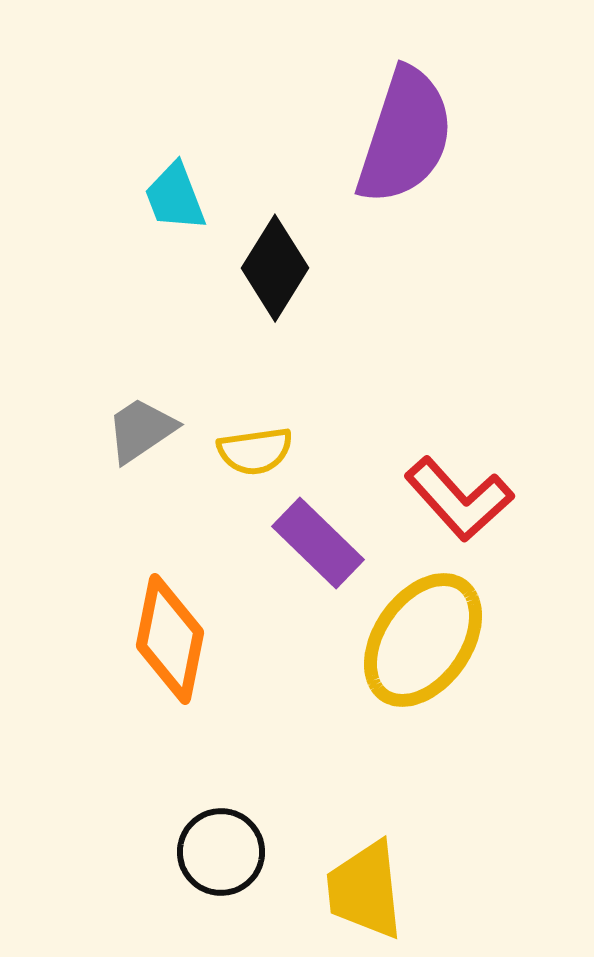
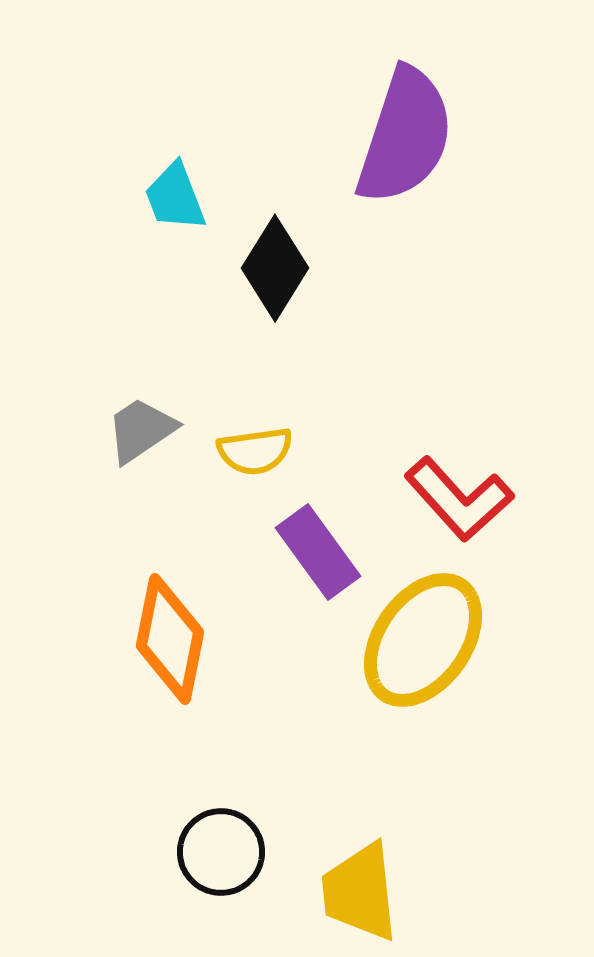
purple rectangle: moved 9 px down; rotated 10 degrees clockwise
yellow trapezoid: moved 5 px left, 2 px down
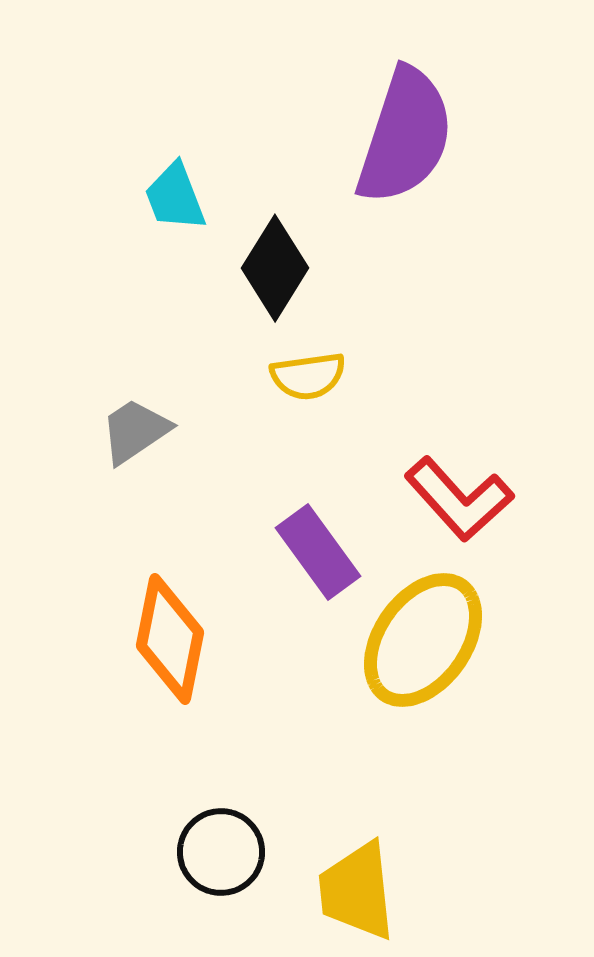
gray trapezoid: moved 6 px left, 1 px down
yellow semicircle: moved 53 px right, 75 px up
yellow trapezoid: moved 3 px left, 1 px up
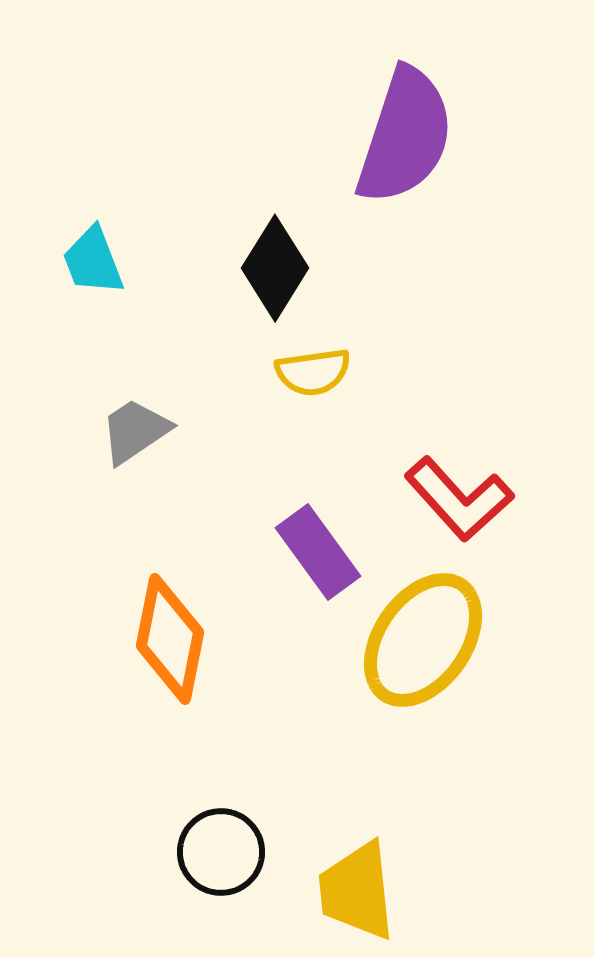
cyan trapezoid: moved 82 px left, 64 px down
yellow semicircle: moved 5 px right, 4 px up
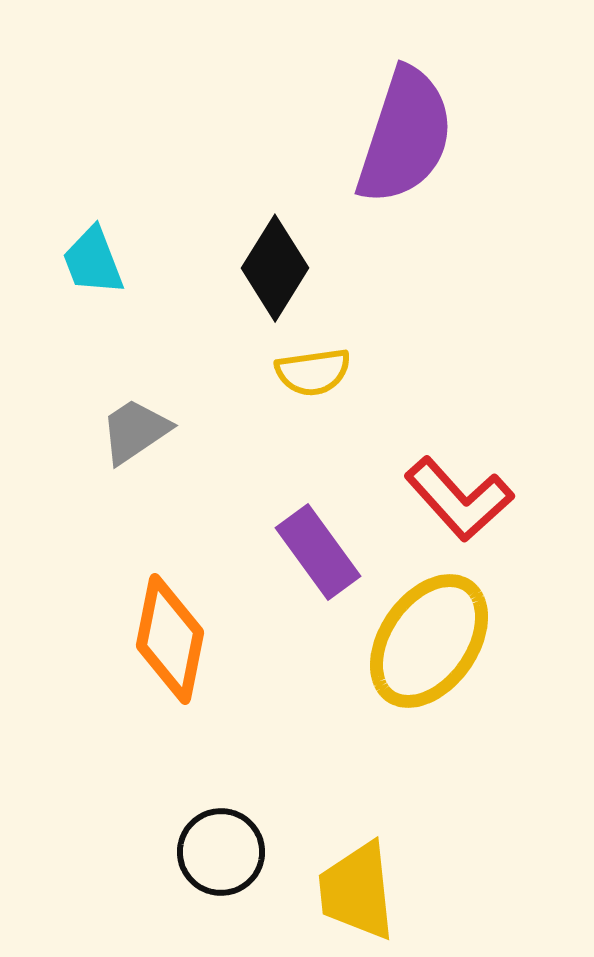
yellow ellipse: moved 6 px right, 1 px down
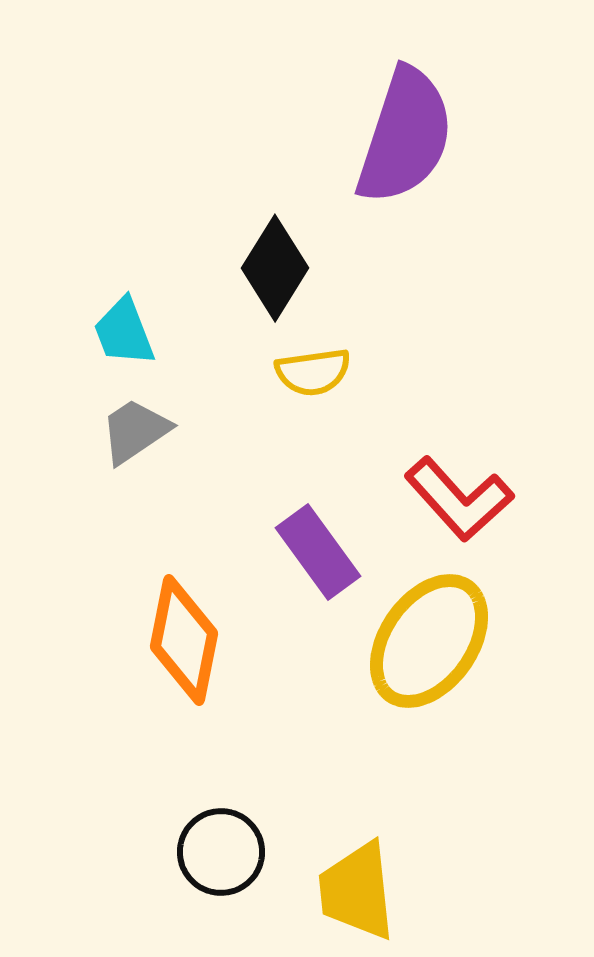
cyan trapezoid: moved 31 px right, 71 px down
orange diamond: moved 14 px right, 1 px down
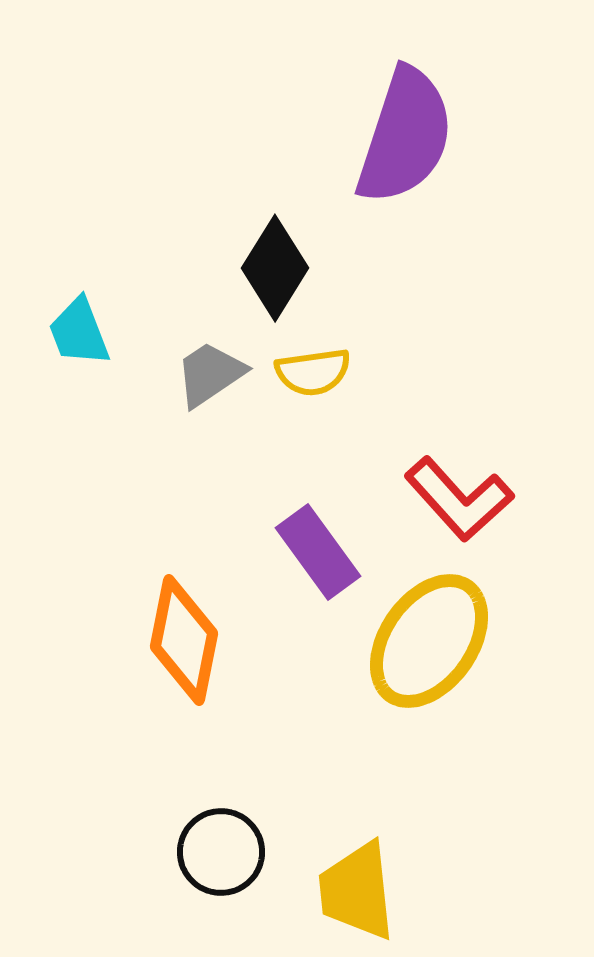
cyan trapezoid: moved 45 px left
gray trapezoid: moved 75 px right, 57 px up
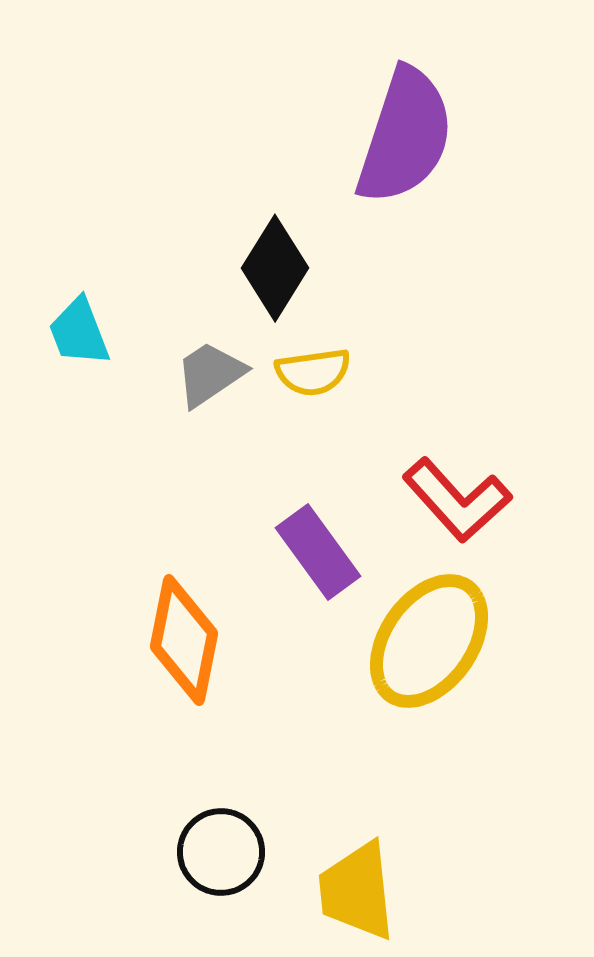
red L-shape: moved 2 px left, 1 px down
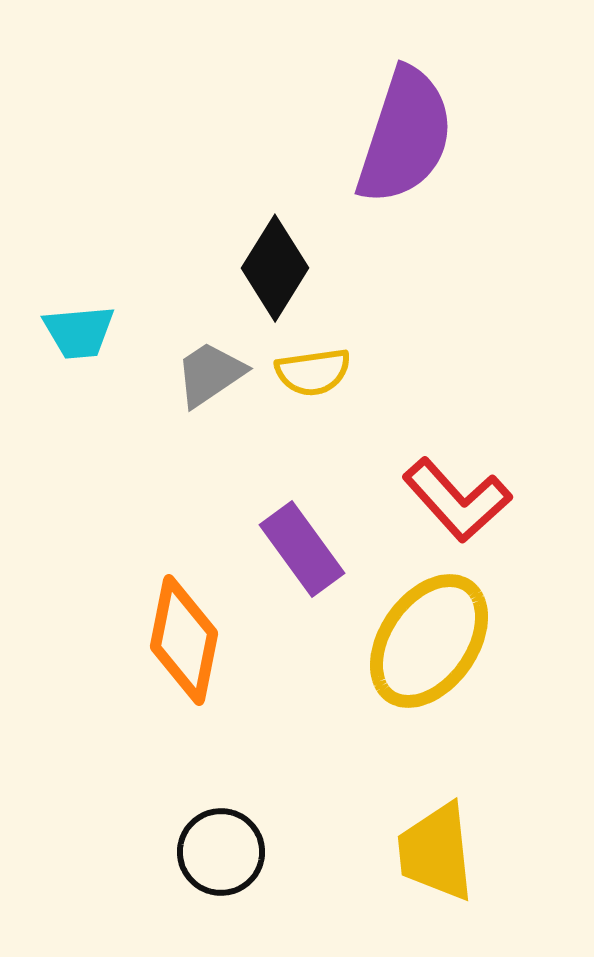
cyan trapezoid: rotated 74 degrees counterclockwise
purple rectangle: moved 16 px left, 3 px up
yellow trapezoid: moved 79 px right, 39 px up
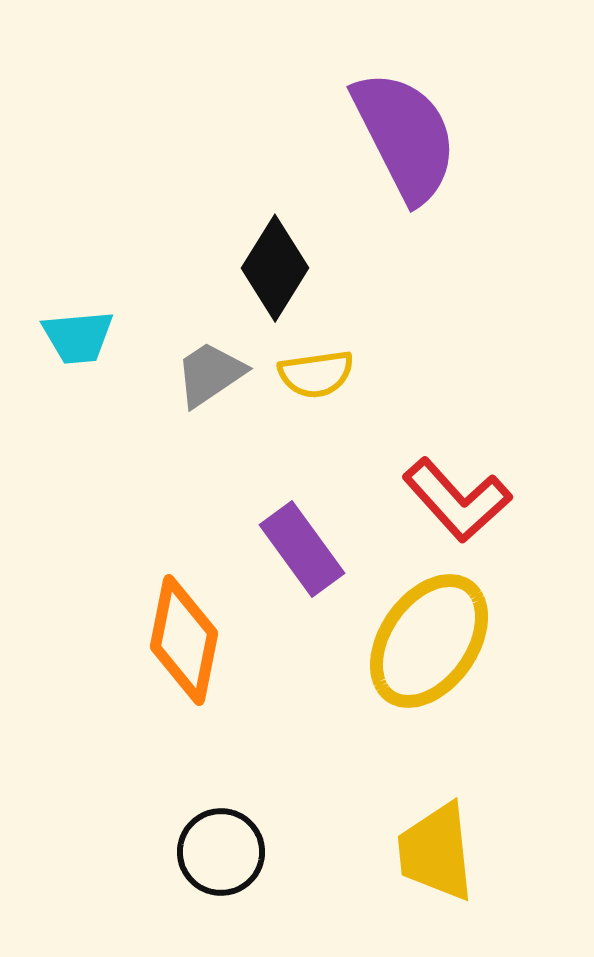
purple semicircle: rotated 45 degrees counterclockwise
cyan trapezoid: moved 1 px left, 5 px down
yellow semicircle: moved 3 px right, 2 px down
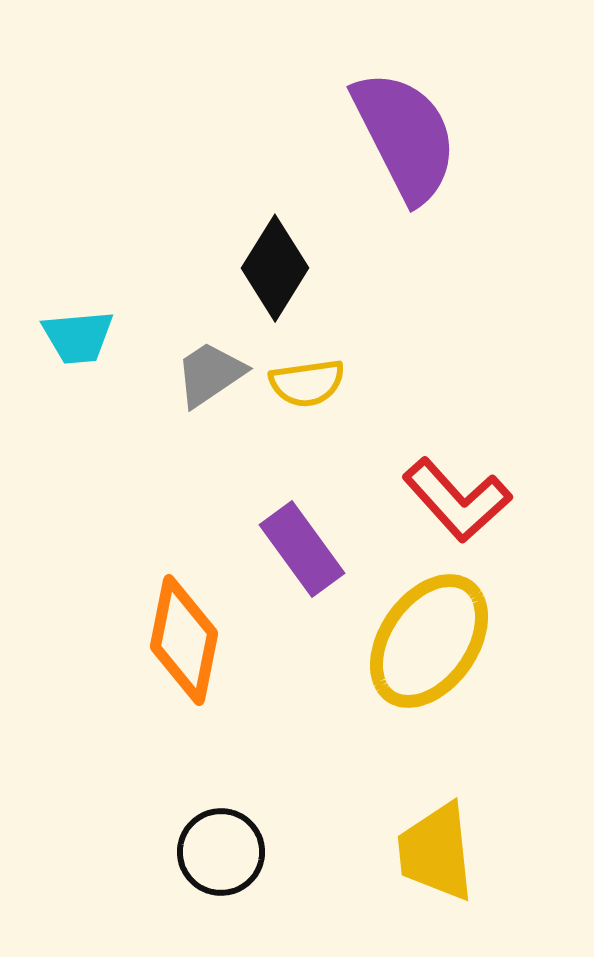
yellow semicircle: moved 9 px left, 9 px down
